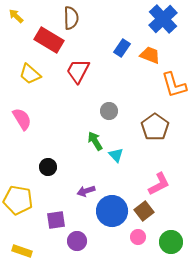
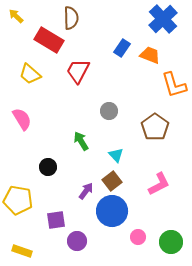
green arrow: moved 14 px left
purple arrow: rotated 144 degrees clockwise
brown square: moved 32 px left, 30 px up
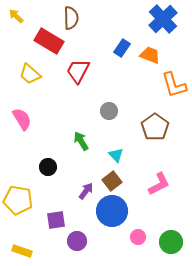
red rectangle: moved 1 px down
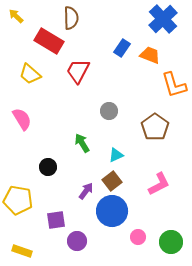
green arrow: moved 1 px right, 2 px down
cyan triangle: rotated 49 degrees clockwise
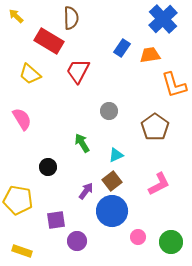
orange trapezoid: rotated 30 degrees counterclockwise
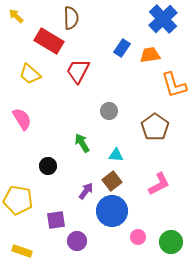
cyan triangle: rotated 28 degrees clockwise
black circle: moved 1 px up
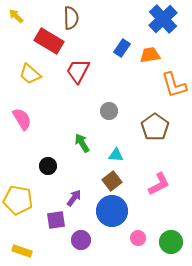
purple arrow: moved 12 px left, 7 px down
pink circle: moved 1 px down
purple circle: moved 4 px right, 1 px up
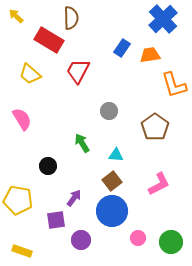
red rectangle: moved 1 px up
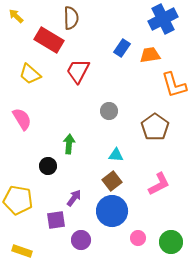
blue cross: rotated 16 degrees clockwise
green arrow: moved 13 px left, 1 px down; rotated 36 degrees clockwise
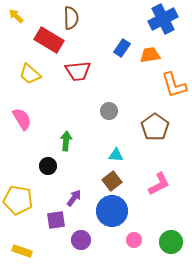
red trapezoid: rotated 124 degrees counterclockwise
green arrow: moved 3 px left, 3 px up
pink circle: moved 4 px left, 2 px down
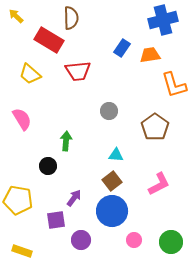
blue cross: moved 1 px down; rotated 12 degrees clockwise
